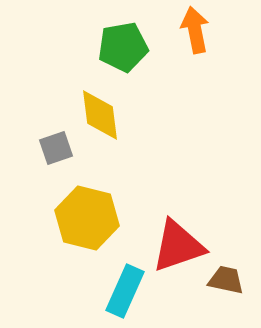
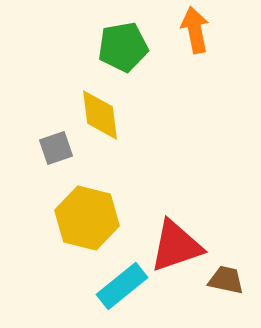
red triangle: moved 2 px left
cyan rectangle: moved 3 px left, 5 px up; rotated 27 degrees clockwise
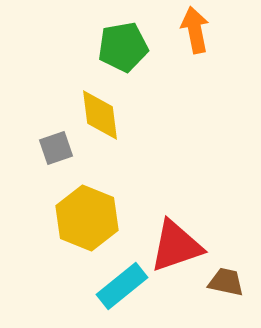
yellow hexagon: rotated 8 degrees clockwise
brown trapezoid: moved 2 px down
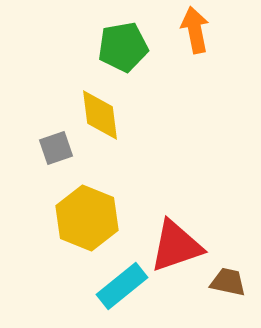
brown trapezoid: moved 2 px right
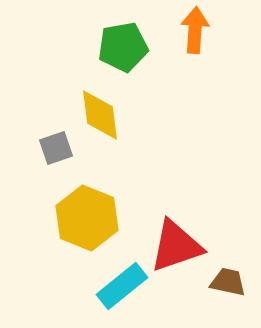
orange arrow: rotated 15 degrees clockwise
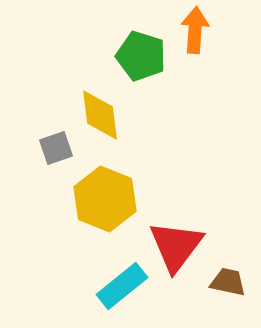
green pentagon: moved 18 px right, 9 px down; rotated 27 degrees clockwise
yellow hexagon: moved 18 px right, 19 px up
red triangle: rotated 34 degrees counterclockwise
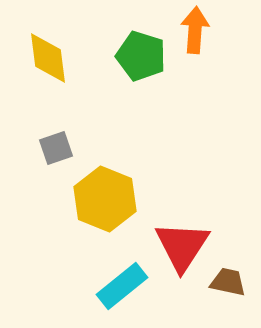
yellow diamond: moved 52 px left, 57 px up
red triangle: moved 6 px right; rotated 4 degrees counterclockwise
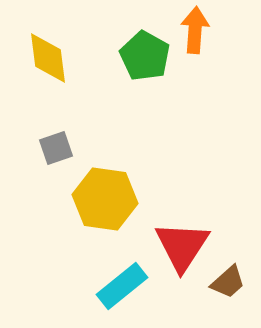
green pentagon: moved 4 px right; rotated 12 degrees clockwise
yellow hexagon: rotated 14 degrees counterclockwise
brown trapezoid: rotated 126 degrees clockwise
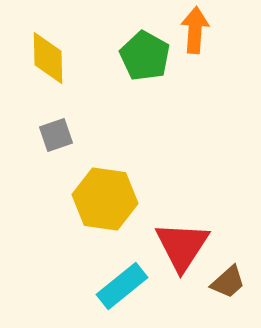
yellow diamond: rotated 6 degrees clockwise
gray square: moved 13 px up
